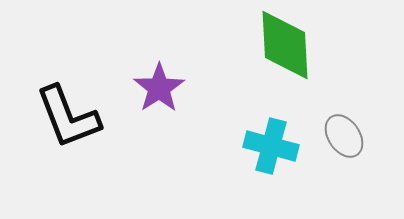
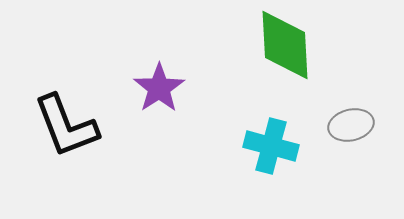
black L-shape: moved 2 px left, 9 px down
gray ellipse: moved 7 px right, 11 px up; rotated 69 degrees counterclockwise
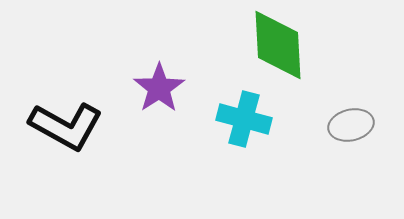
green diamond: moved 7 px left
black L-shape: rotated 40 degrees counterclockwise
cyan cross: moved 27 px left, 27 px up
